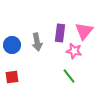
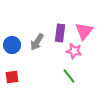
gray arrow: rotated 42 degrees clockwise
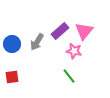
purple rectangle: moved 2 px up; rotated 42 degrees clockwise
blue circle: moved 1 px up
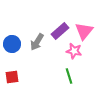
green line: rotated 21 degrees clockwise
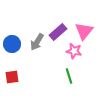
purple rectangle: moved 2 px left, 1 px down
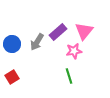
pink star: rotated 21 degrees counterclockwise
red square: rotated 24 degrees counterclockwise
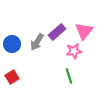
purple rectangle: moved 1 px left
